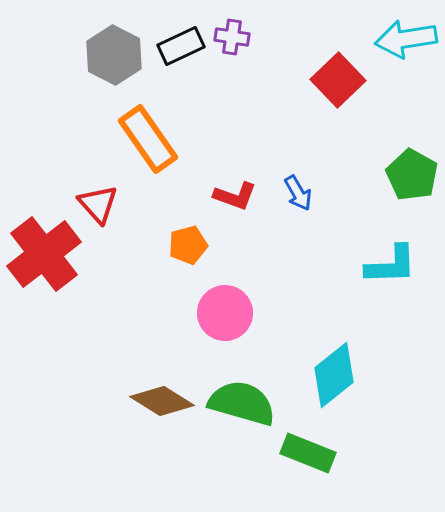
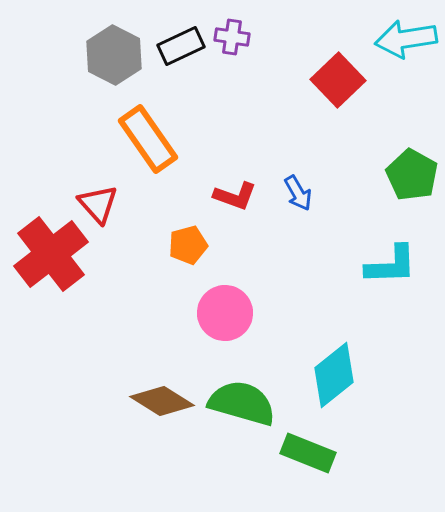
red cross: moved 7 px right
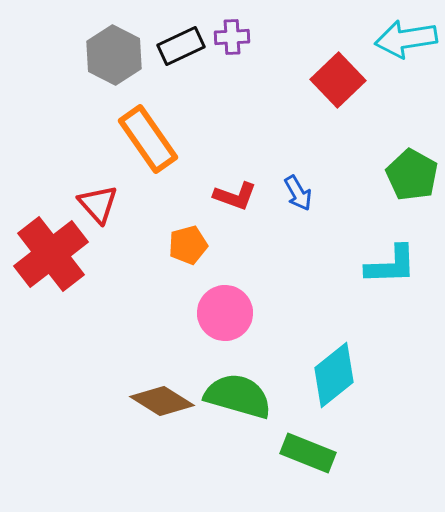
purple cross: rotated 12 degrees counterclockwise
green semicircle: moved 4 px left, 7 px up
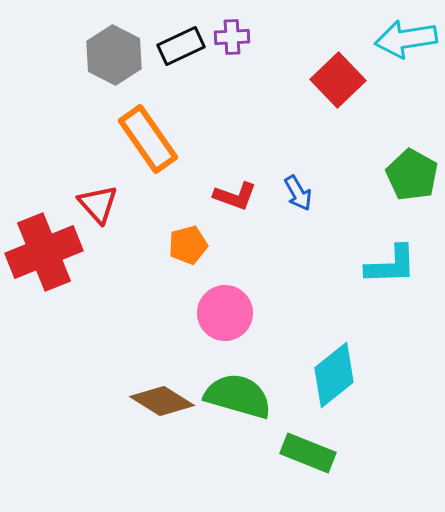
red cross: moved 7 px left, 2 px up; rotated 16 degrees clockwise
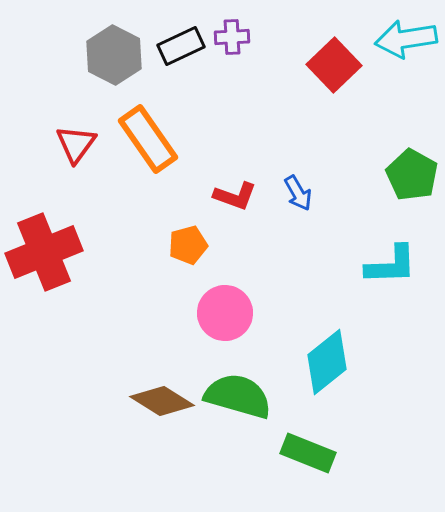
red square: moved 4 px left, 15 px up
red triangle: moved 22 px left, 60 px up; rotated 18 degrees clockwise
cyan diamond: moved 7 px left, 13 px up
